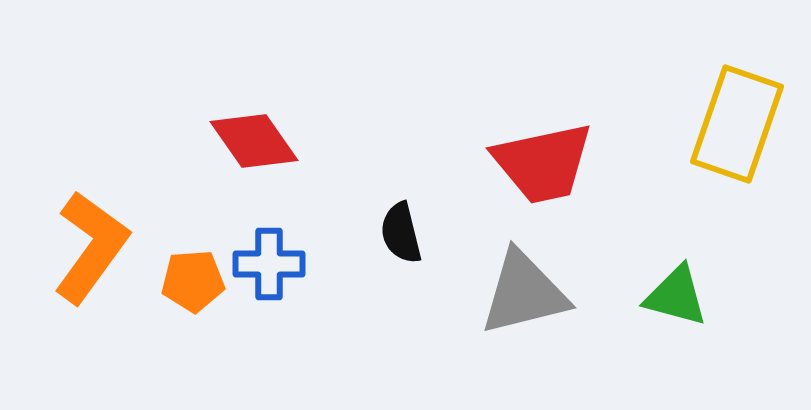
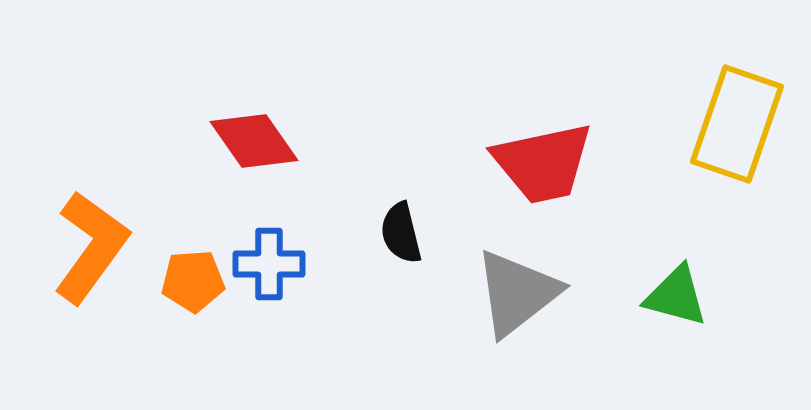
gray triangle: moved 7 px left; rotated 24 degrees counterclockwise
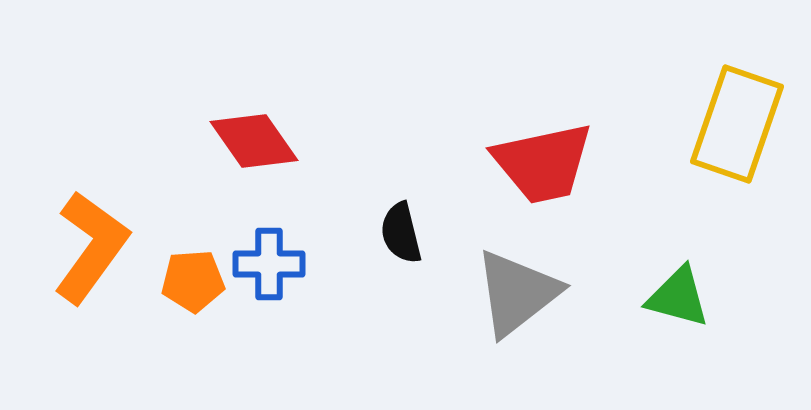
green triangle: moved 2 px right, 1 px down
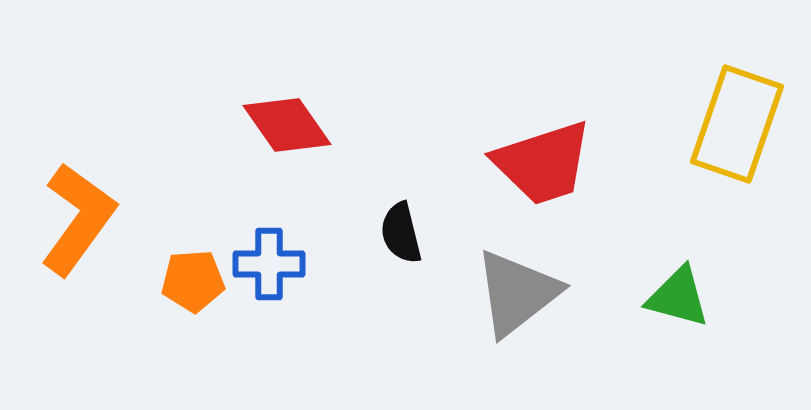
red diamond: moved 33 px right, 16 px up
red trapezoid: rotated 6 degrees counterclockwise
orange L-shape: moved 13 px left, 28 px up
